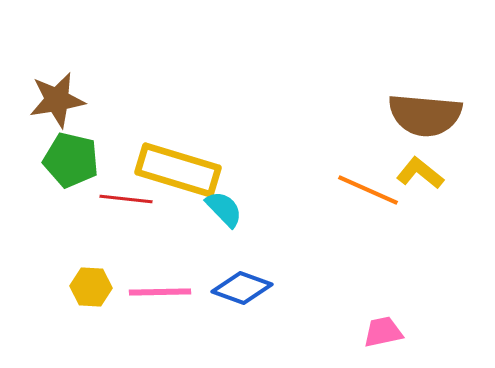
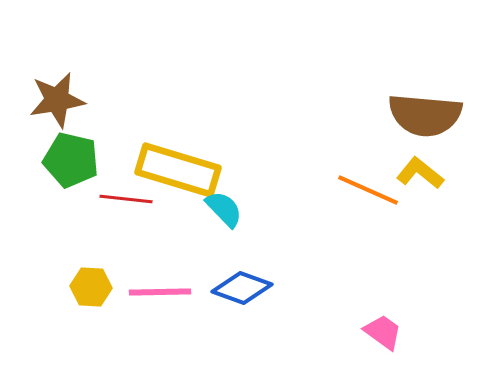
pink trapezoid: rotated 48 degrees clockwise
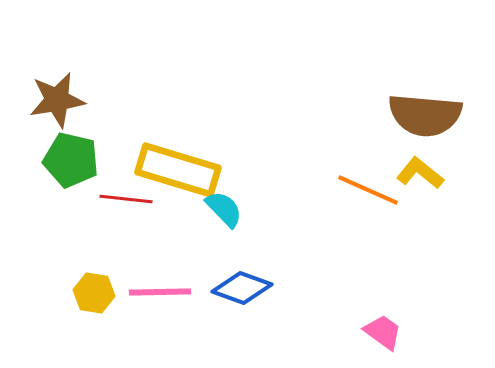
yellow hexagon: moved 3 px right, 6 px down; rotated 6 degrees clockwise
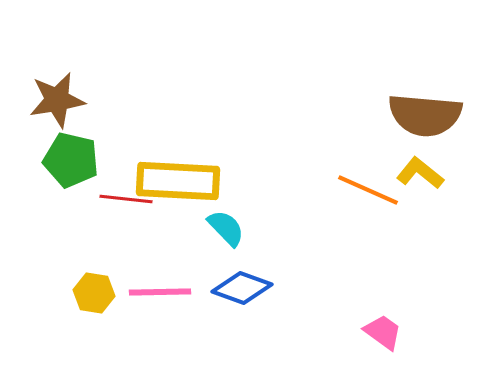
yellow rectangle: moved 11 px down; rotated 14 degrees counterclockwise
cyan semicircle: moved 2 px right, 19 px down
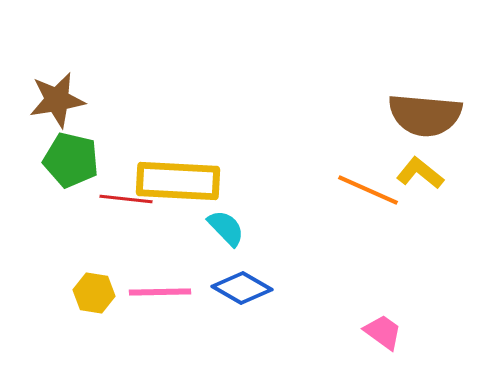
blue diamond: rotated 10 degrees clockwise
